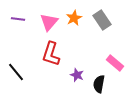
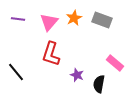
gray rectangle: rotated 36 degrees counterclockwise
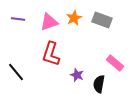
pink triangle: rotated 30 degrees clockwise
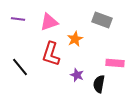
orange star: moved 1 px right, 21 px down
pink rectangle: rotated 36 degrees counterclockwise
black line: moved 4 px right, 5 px up
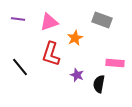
orange star: moved 1 px up
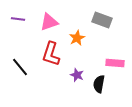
orange star: moved 2 px right
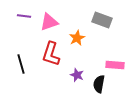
purple line: moved 6 px right, 3 px up
pink rectangle: moved 2 px down
black line: moved 1 px right, 3 px up; rotated 24 degrees clockwise
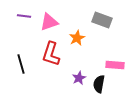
purple star: moved 2 px right, 3 px down; rotated 24 degrees clockwise
